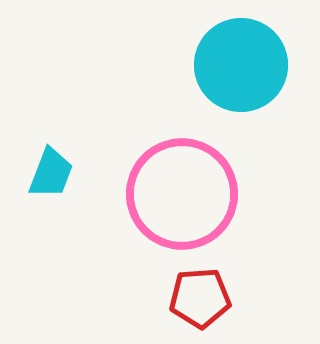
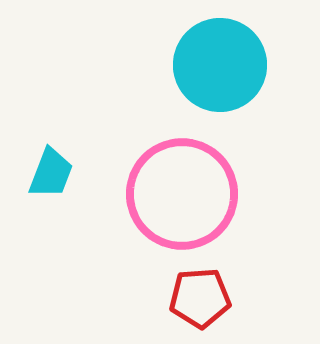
cyan circle: moved 21 px left
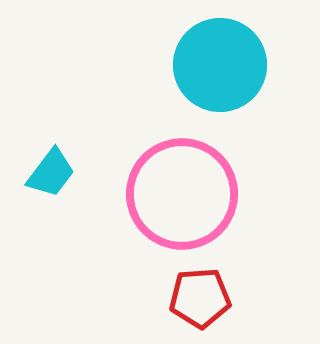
cyan trapezoid: rotated 16 degrees clockwise
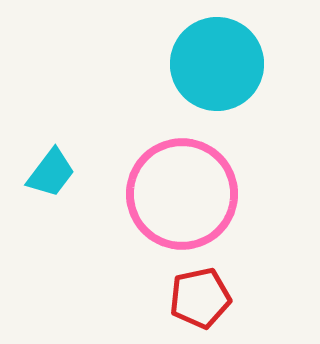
cyan circle: moved 3 px left, 1 px up
red pentagon: rotated 8 degrees counterclockwise
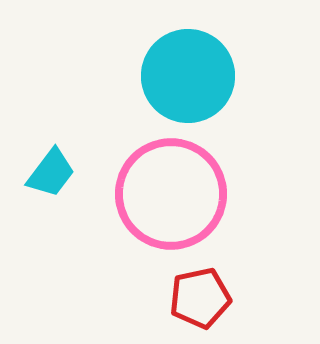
cyan circle: moved 29 px left, 12 px down
pink circle: moved 11 px left
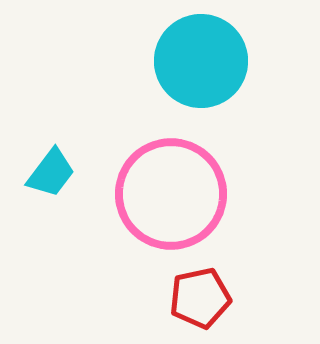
cyan circle: moved 13 px right, 15 px up
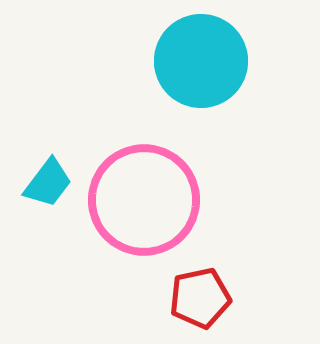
cyan trapezoid: moved 3 px left, 10 px down
pink circle: moved 27 px left, 6 px down
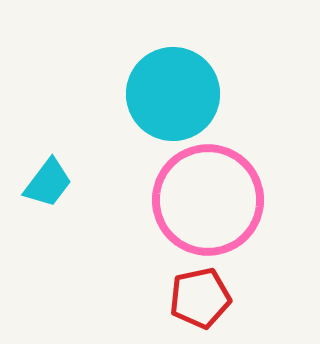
cyan circle: moved 28 px left, 33 px down
pink circle: moved 64 px right
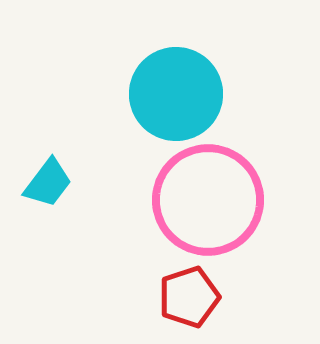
cyan circle: moved 3 px right
red pentagon: moved 11 px left, 1 px up; rotated 6 degrees counterclockwise
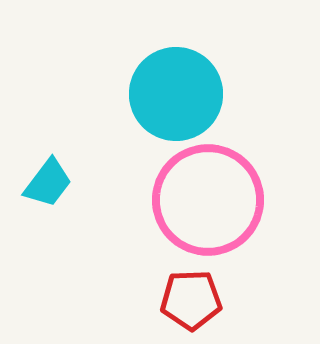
red pentagon: moved 2 px right, 3 px down; rotated 16 degrees clockwise
